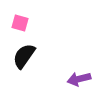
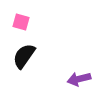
pink square: moved 1 px right, 1 px up
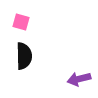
black semicircle: rotated 144 degrees clockwise
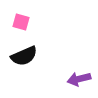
black semicircle: rotated 68 degrees clockwise
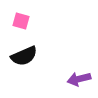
pink square: moved 1 px up
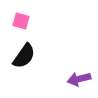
black semicircle: rotated 32 degrees counterclockwise
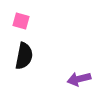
black semicircle: rotated 24 degrees counterclockwise
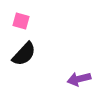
black semicircle: moved 2 px up; rotated 32 degrees clockwise
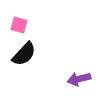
pink square: moved 2 px left, 4 px down
